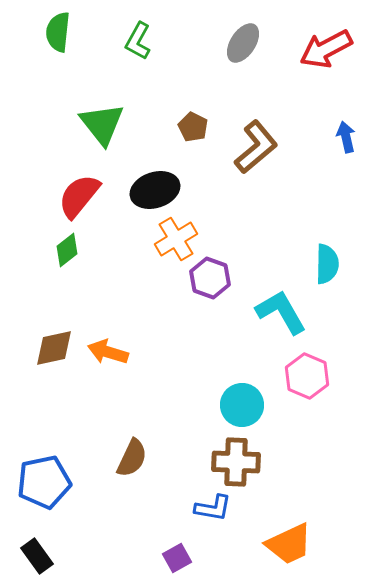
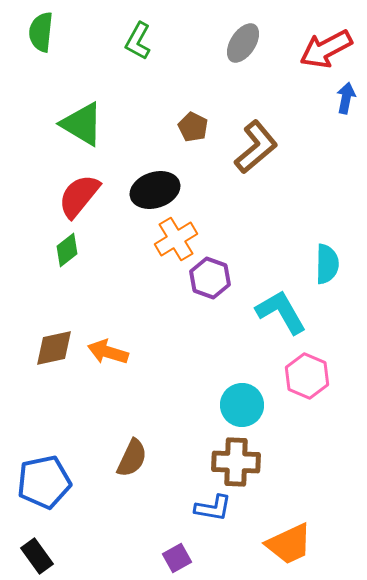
green semicircle: moved 17 px left
green triangle: moved 20 px left; rotated 21 degrees counterclockwise
blue arrow: moved 39 px up; rotated 24 degrees clockwise
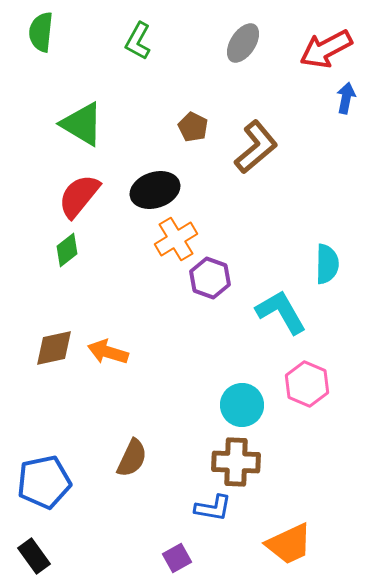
pink hexagon: moved 8 px down
black rectangle: moved 3 px left
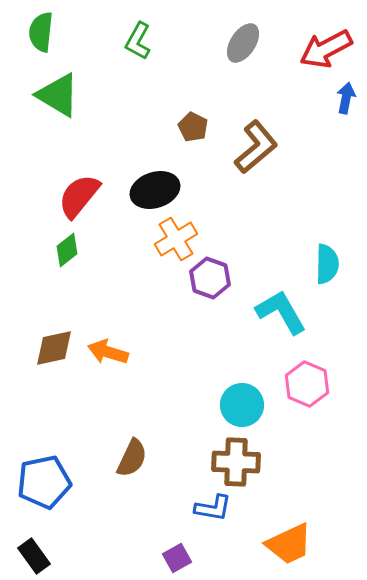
green triangle: moved 24 px left, 29 px up
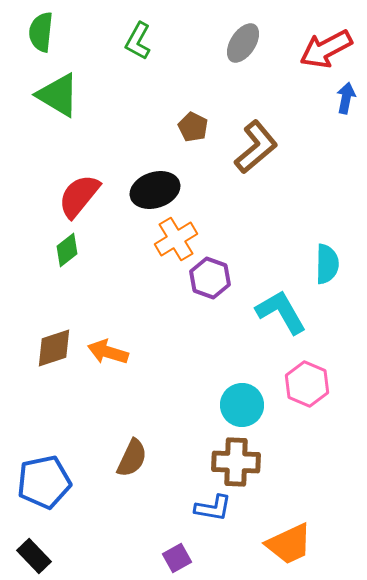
brown diamond: rotated 6 degrees counterclockwise
black rectangle: rotated 8 degrees counterclockwise
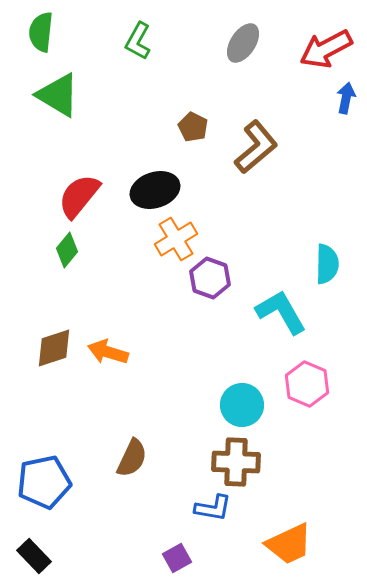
green diamond: rotated 12 degrees counterclockwise
